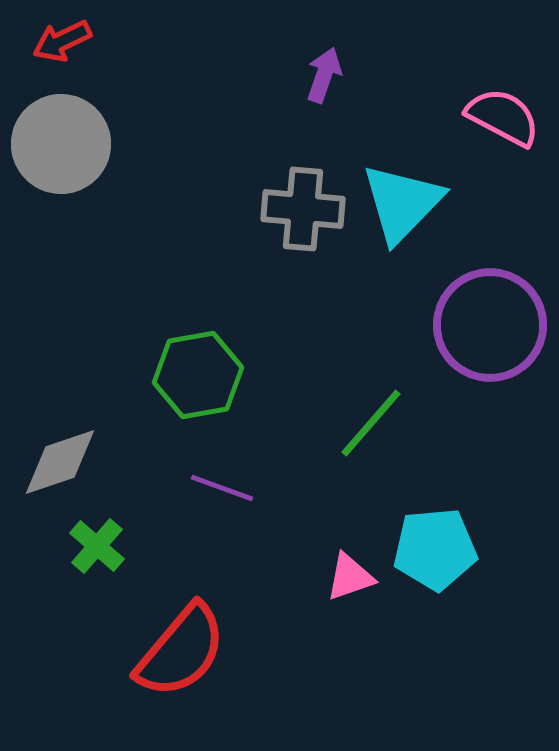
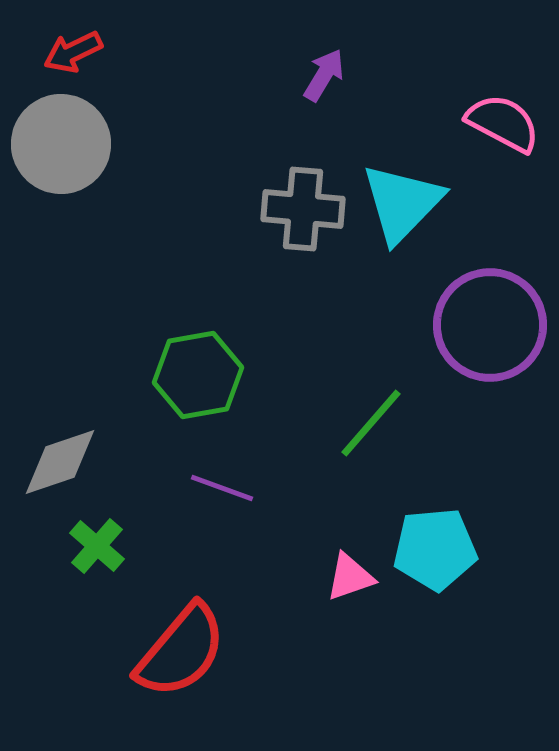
red arrow: moved 11 px right, 11 px down
purple arrow: rotated 12 degrees clockwise
pink semicircle: moved 6 px down
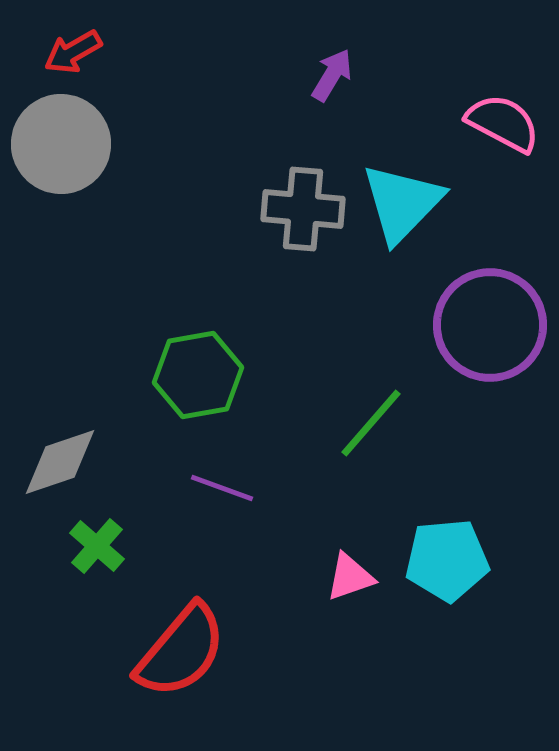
red arrow: rotated 4 degrees counterclockwise
purple arrow: moved 8 px right
cyan pentagon: moved 12 px right, 11 px down
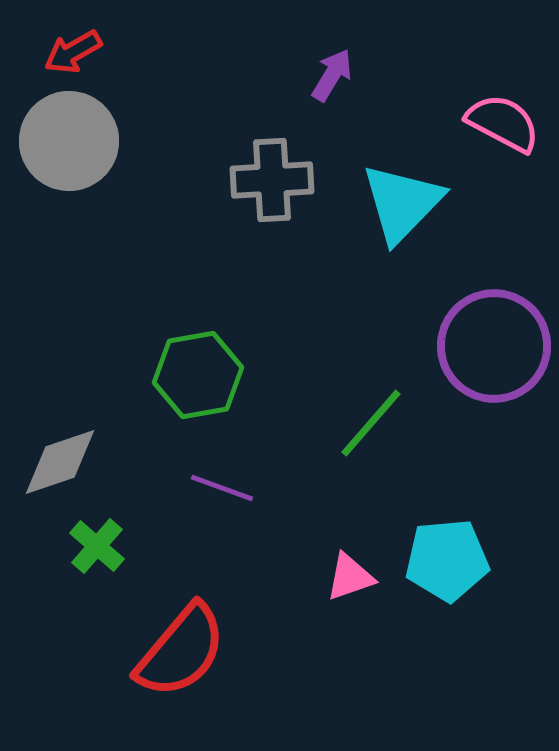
gray circle: moved 8 px right, 3 px up
gray cross: moved 31 px left, 29 px up; rotated 8 degrees counterclockwise
purple circle: moved 4 px right, 21 px down
